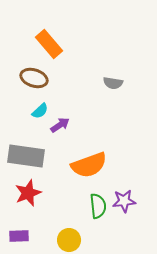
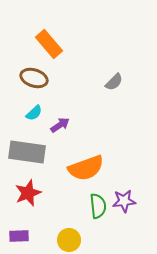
gray semicircle: moved 1 px right, 1 px up; rotated 54 degrees counterclockwise
cyan semicircle: moved 6 px left, 2 px down
gray rectangle: moved 1 px right, 4 px up
orange semicircle: moved 3 px left, 3 px down
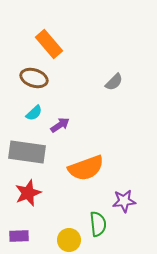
green semicircle: moved 18 px down
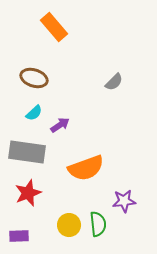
orange rectangle: moved 5 px right, 17 px up
yellow circle: moved 15 px up
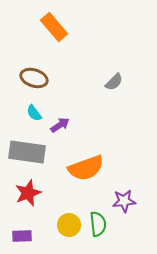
cyan semicircle: rotated 96 degrees clockwise
purple rectangle: moved 3 px right
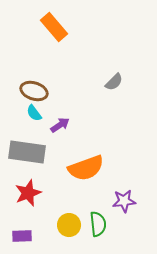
brown ellipse: moved 13 px down
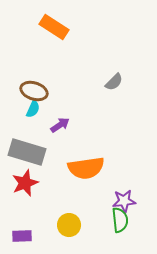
orange rectangle: rotated 16 degrees counterclockwise
cyan semicircle: moved 1 px left, 4 px up; rotated 120 degrees counterclockwise
gray rectangle: rotated 9 degrees clockwise
orange semicircle: rotated 12 degrees clockwise
red star: moved 3 px left, 10 px up
green semicircle: moved 22 px right, 4 px up
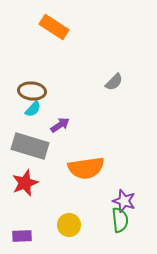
brown ellipse: moved 2 px left; rotated 12 degrees counterclockwise
cyan semicircle: rotated 18 degrees clockwise
gray rectangle: moved 3 px right, 6 px up
purple star: rotated 25 degrees clockwise
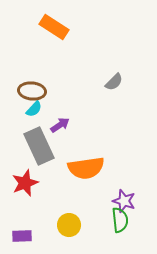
cyan semicircle: moved 1 px right
gray rectangle: moved 9 px right; rotated 48 degrees clockwise
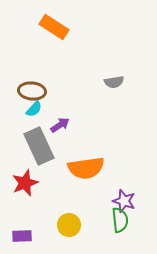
gray semicircle: rotated 36 degrees clockwise
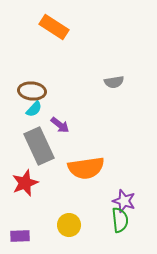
purple arrow: rotated 72 degrees clockwise
purple rectangle: moved 2 px left
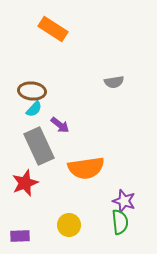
orange rectangle: moved 1 px left, 2 px down
green semicircle: moved 2 px down
